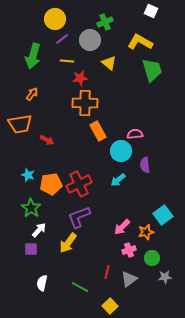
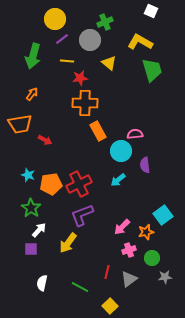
red arrow: moved 2 px left
purple L-shape: moved 3 px right, 2 px up
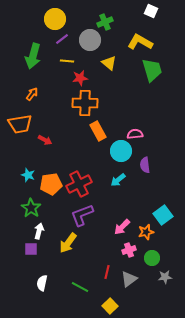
white arrow: moved 1 px down; rotated 28 degrees counterclockwise
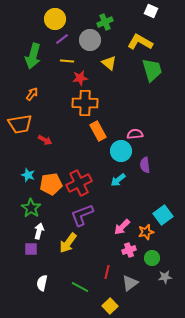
red cross: moved 1 px up
gray triangle: moved 1 px right, 4 px down
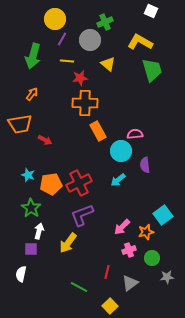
purple line: rotated 24 degrees counterclockwise
yellow triangle: moved 1 px left, 1 px down
gray star: moved 2 px right
white semicircle: moved 21 px left, 9 px up
green line: moved 1 px left
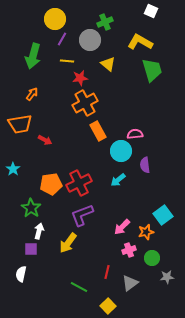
orange cross: rotated 30 degrees counterclockwise
cyan star: moved 15 px left, 6 px up; rotated 16 degrees clockwise
yellow square: moved 2 px left
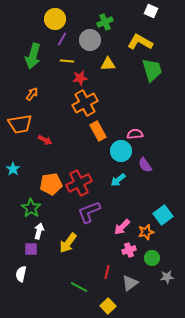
yellow triangle: rotated 42 degrees counterclockwise
purple semicircle: rotated 28 degrees counterclockwise
purple L-shape: moved 7 px right, 3 px up
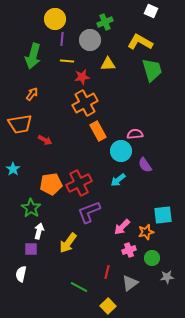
purple line: rotated 24 degrees counterclockwise
red star: moved 2 px right, 1 px up
cyan square: rotated 30 degrees clockwise
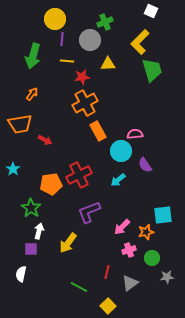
yellow L-shape: rotated 75 degrees counterclockwise
red cross: moved 8 px up
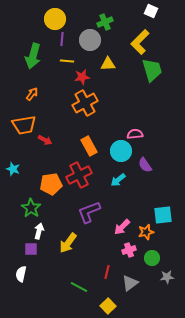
orange trapezoid: moved 4 px right, 1 px down
orange rectangle: moved 9 px left, 15 px down
cyan star: rotated 16 degrees counterclockwise
